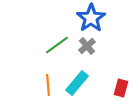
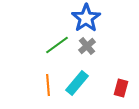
blue star: moved 5 px left
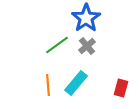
cyan rectangle: moved 1 px left
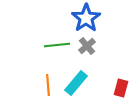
green line: rotated 30 degrees clockwise
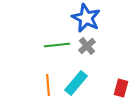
blue star: rotated 12 degrees counterclockwise
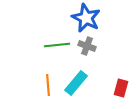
gray cross: rotated 30 degrees counterclockwise
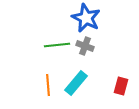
gray cross: moved 2 px left
red rectangle: moved 2 px up
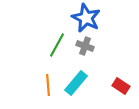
green line: rotated 55 degrees counterclockwise
red rectangle: rotated 72 degrees counterclockwise
